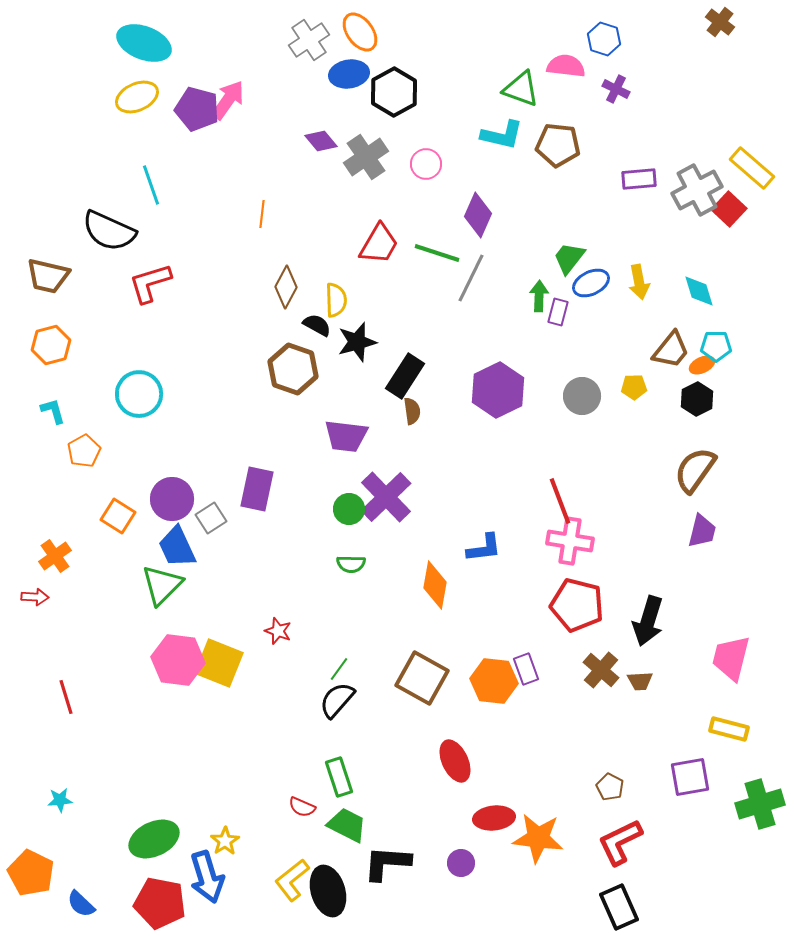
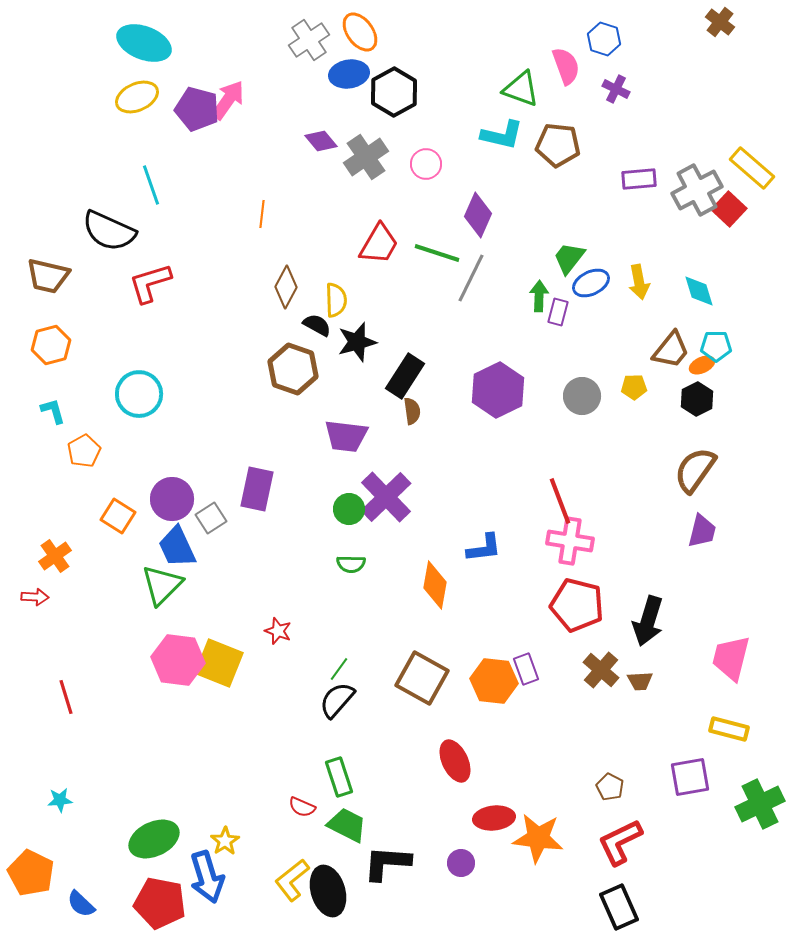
pink semicircle at (566, 66): rotated 63 degrees clockwise
green cross at (760, 804): rotated 9 degrees counterclockwise
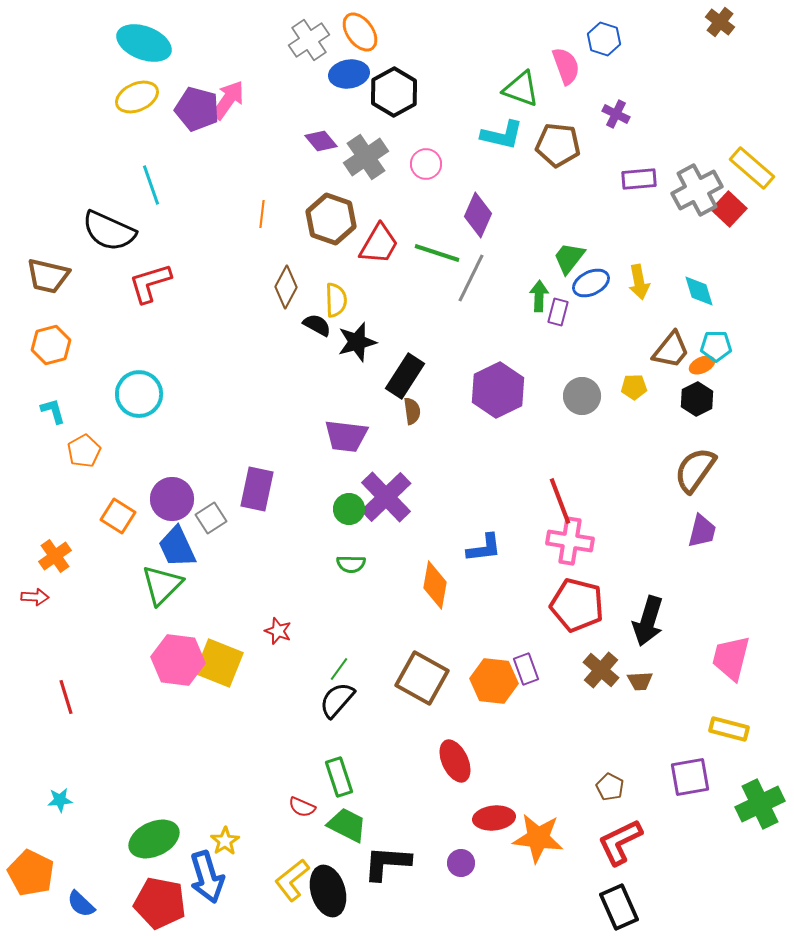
purple cross at (616, 89): moved 25 px down
brown hexagon at (293, 369): moved 38 px right, 150 px up
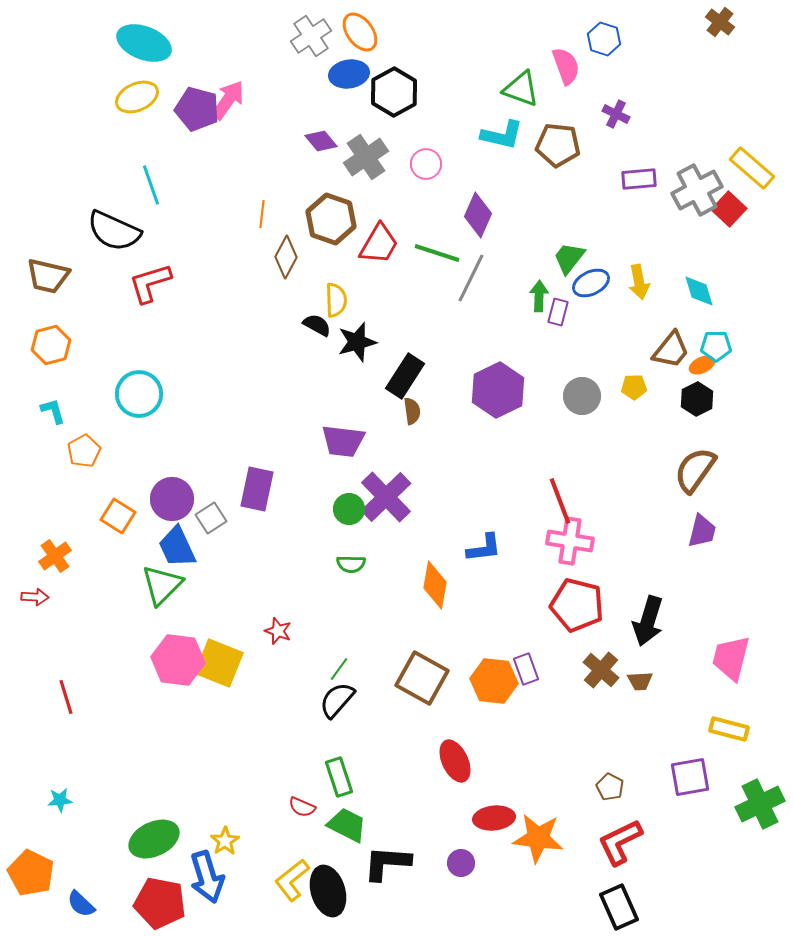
gray cross at (309, 40): moved 2 px right, 4 px up
black semicircle at (109, 231): moved 5 px right
brown diamond at (286, 287): moved 30 px up
purple trapezoid at (346, 436): moved 3 px left, 5 px down
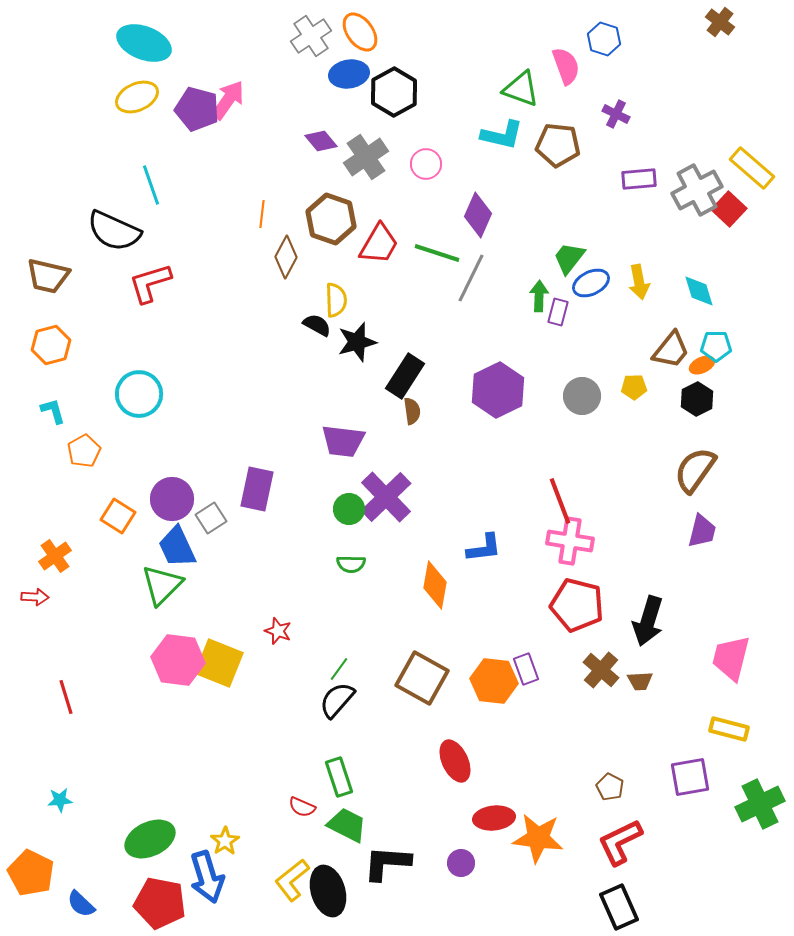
green ellipse at (154, 839): moved 4 px left
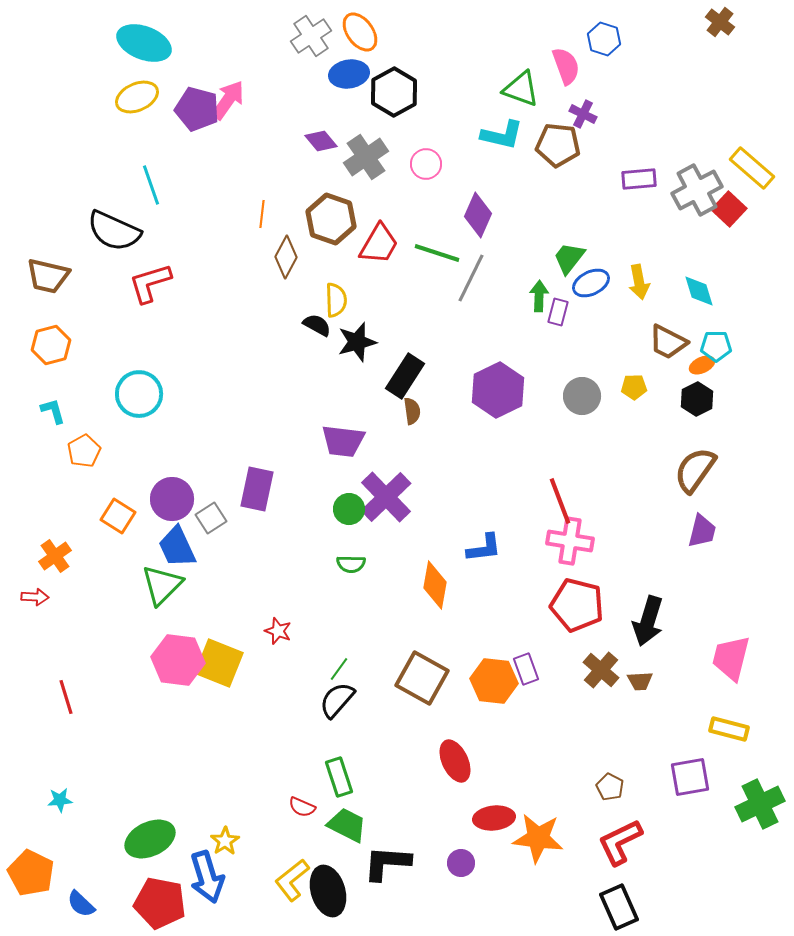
purple cross at (616, 114): moved 33 px left
brown trapezoid at (671, 350): moved 3 px left, 8 px up; rotated 78 degrees clockwise
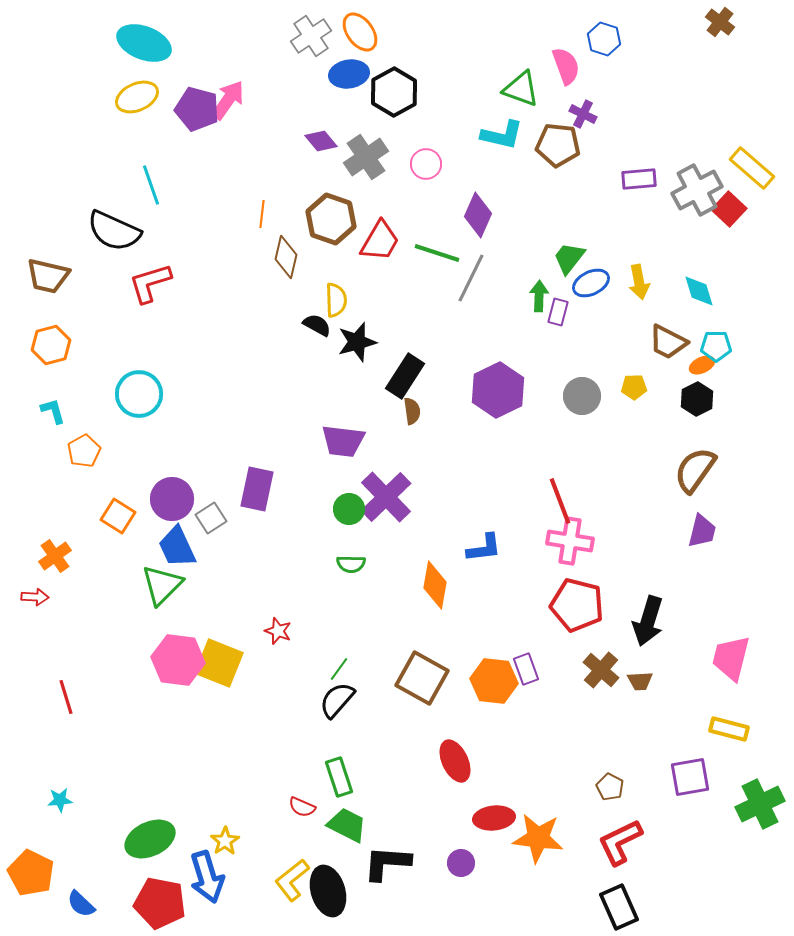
red trapezoid at (379, 244): moved 1 px right, 3 px up
brown diamond at (286, 257): rotated 15 degrees counterclockwise
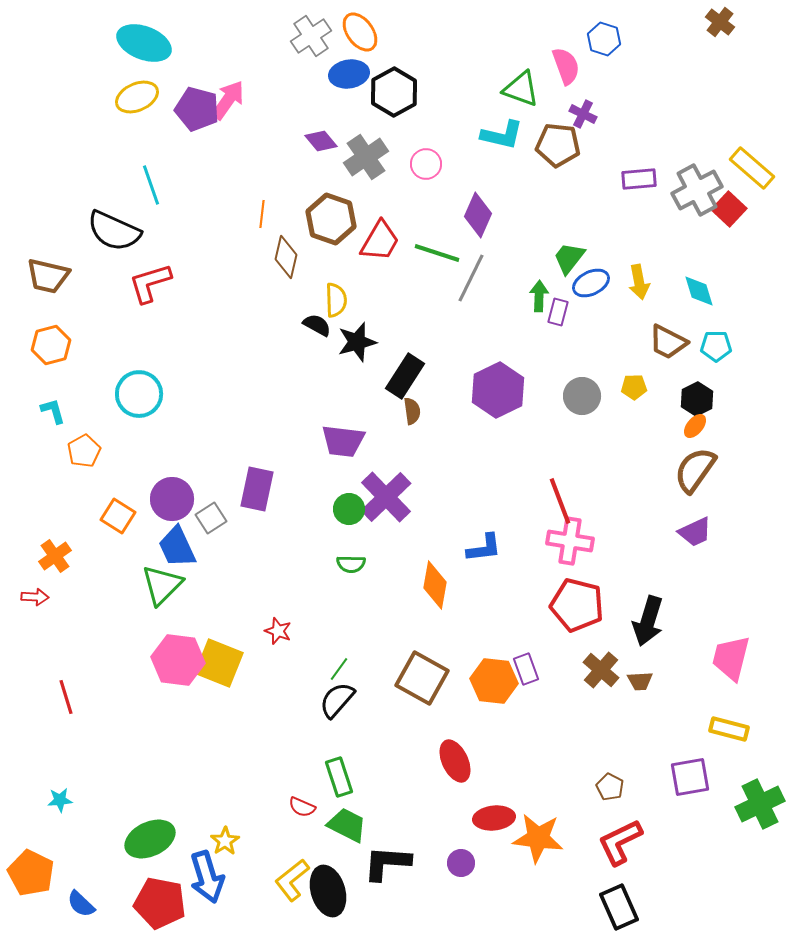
orange ellipse at (702, 365): moved 7 px left, 61 px down; rotated 25 degrees counterclockwise
purple trapezoid at (702, 531): moved 7 px left, 1 px down; rotated 51 degrees clockwise
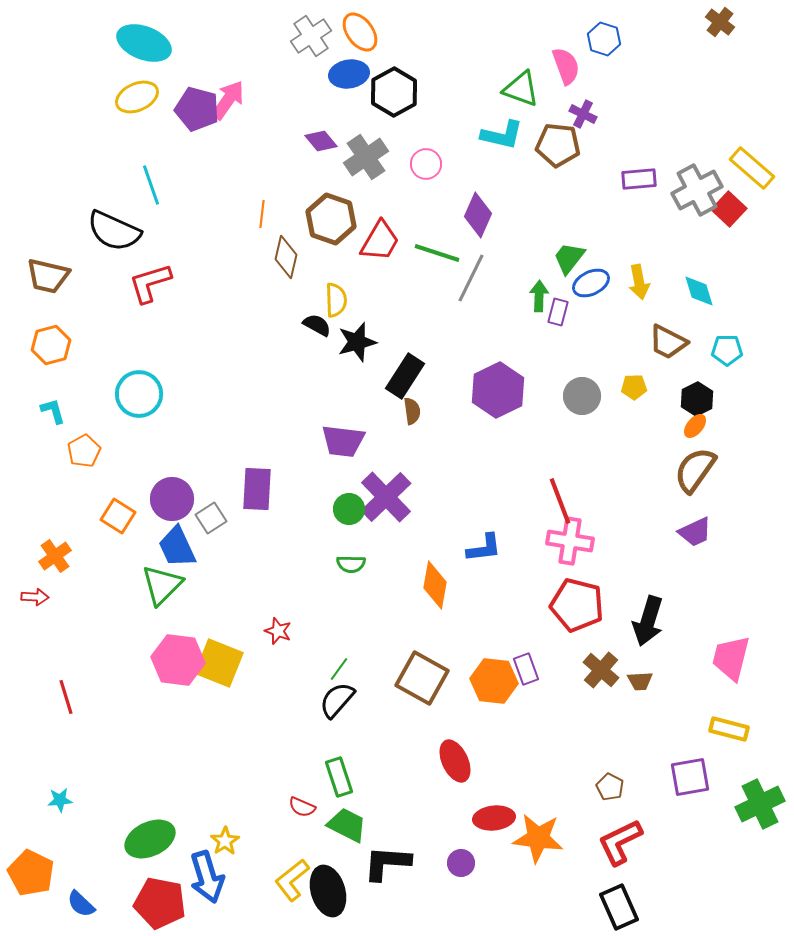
cyan pentagon at (716, 346): moved 11 px right, 4 px down
purple rectangle at (257, 489): rotated 9 degrees counterclockwise
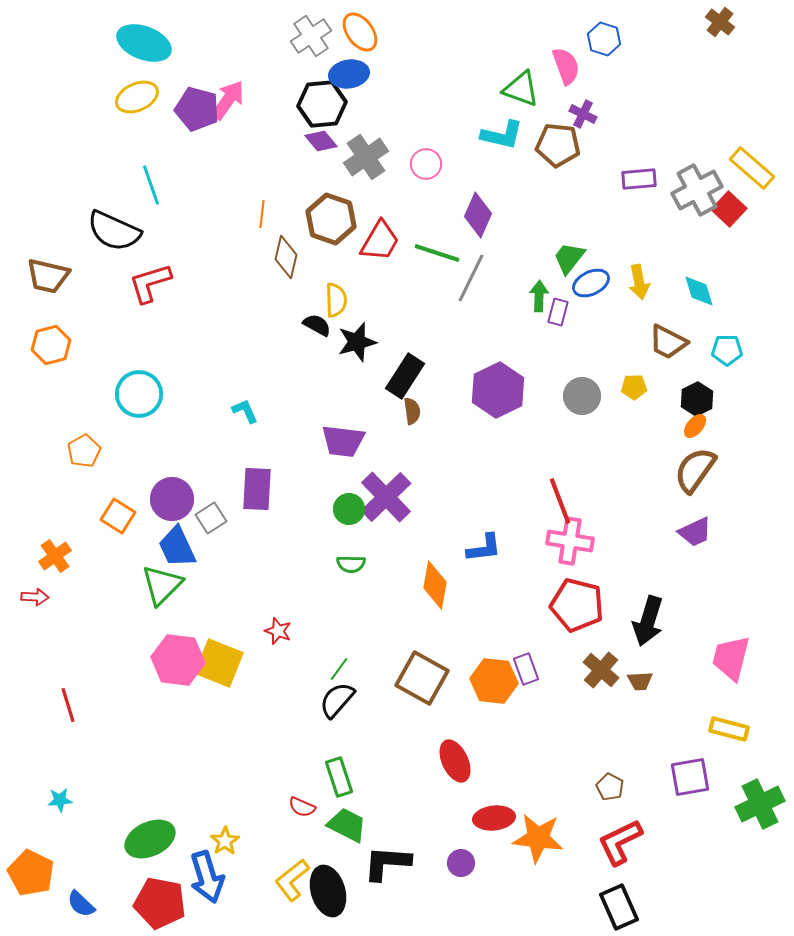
black hexagon at (394, 92): moved 72 px left, 12 px down; rotated 24 degrees clockwise
cyan L-shape at (53, 411): moved 192 px right; rotated 8 degrees counterclockwise
red line at (66, 697): moved 2 px right, 8 px down
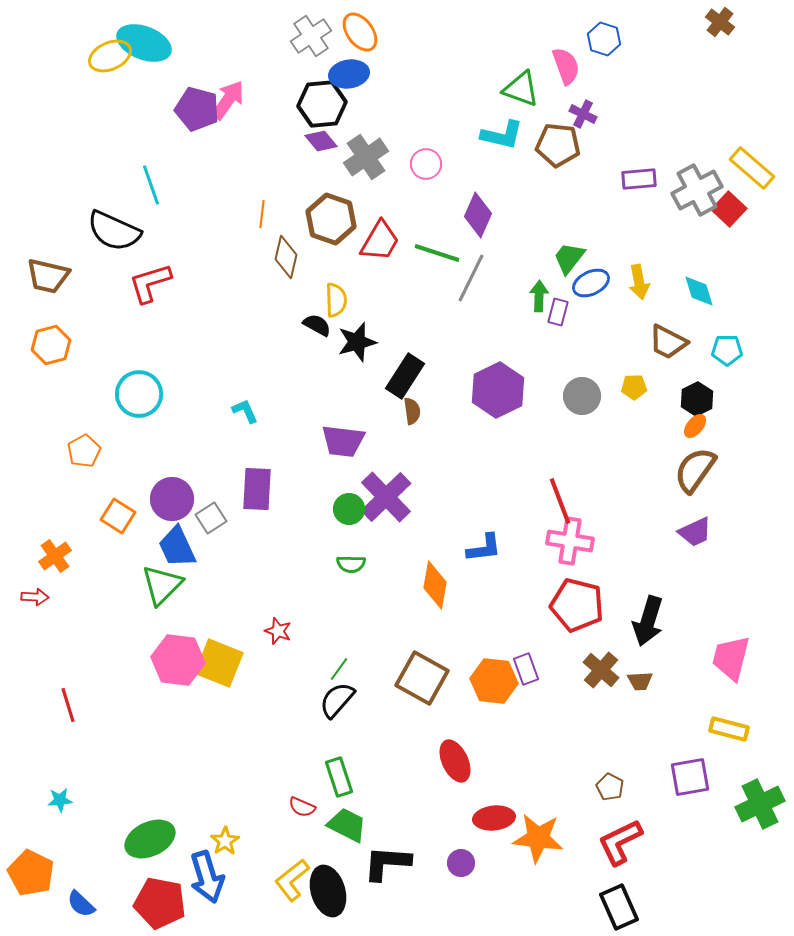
yellow ellipse at (137, 97): moved 27 px left, 41 px up
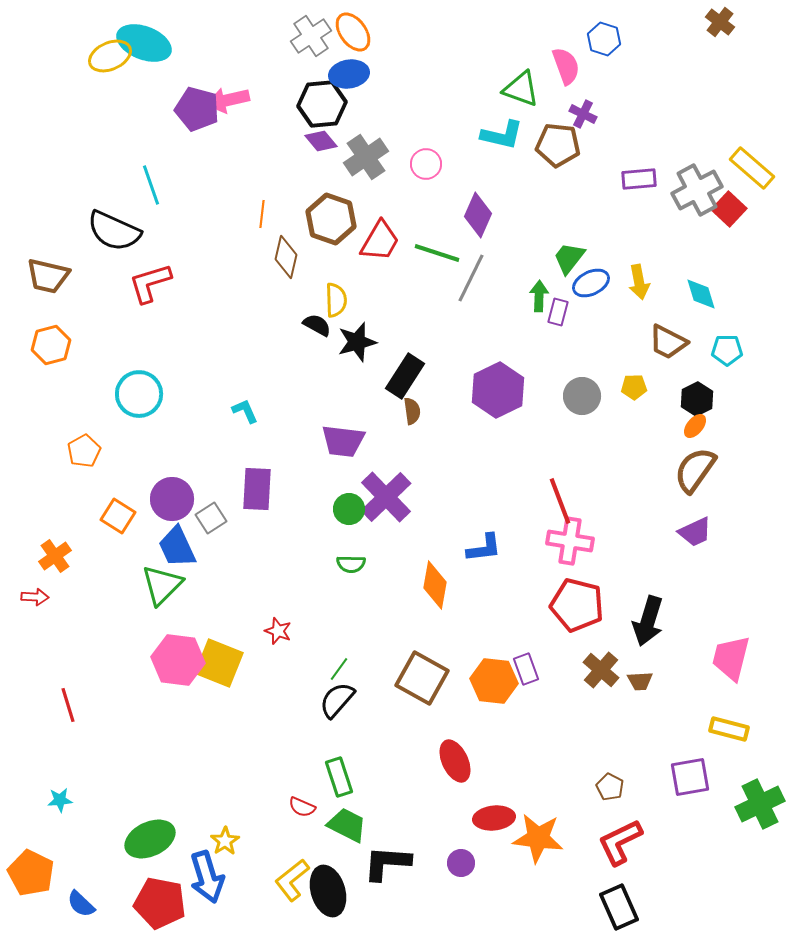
orange ellipse at (360, 32): moved 7 px left
pink arrow at (228, 100): rotated 138 degrees counterclockwise
cyan diamond at (699, 291): moved 2 px right, 3 px down
